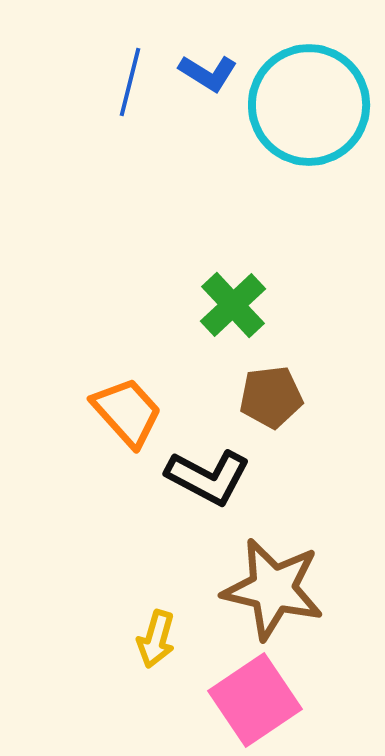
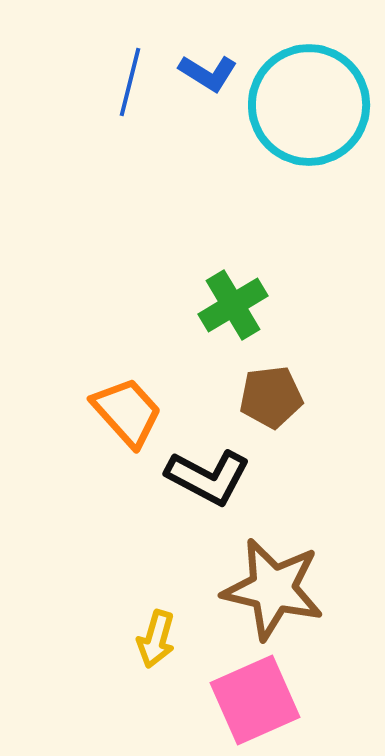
green cross: rotated 12 degrees clockwise
pink square: rotated 10 degrees clockwise
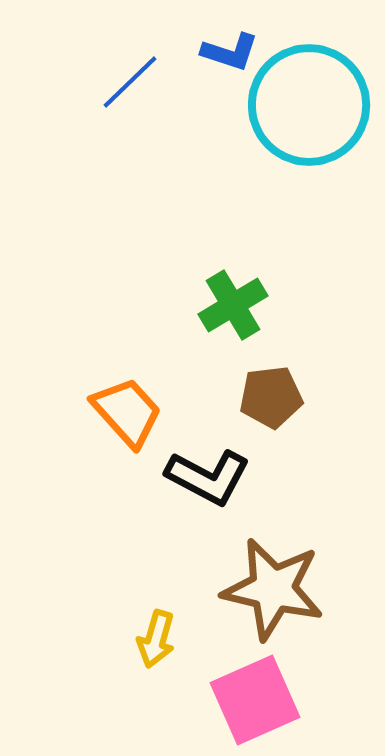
blue L-shape: moved 22 px right, 21 px up; rotated 14 degrees counterclockwise
blue line: rotated 32 degrees clockwise
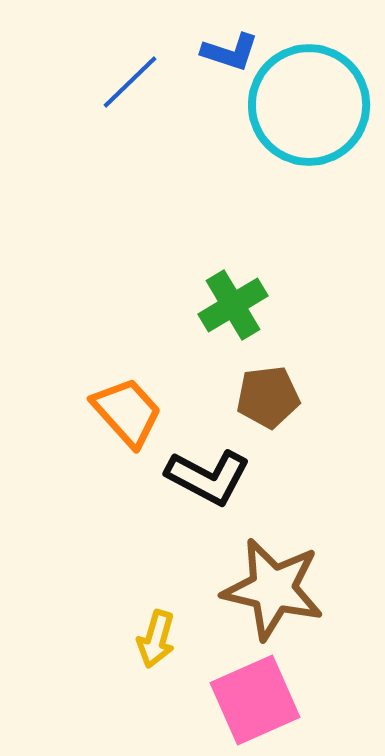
brown pentagon: moved 3 px left
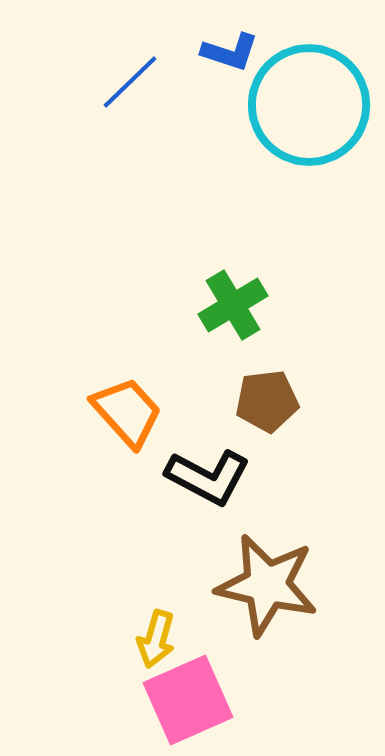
brown pentagon: moved 1 px left, 4 px down
brown star: moved 6 px left, 4 px up
pink square: moved 67 px left
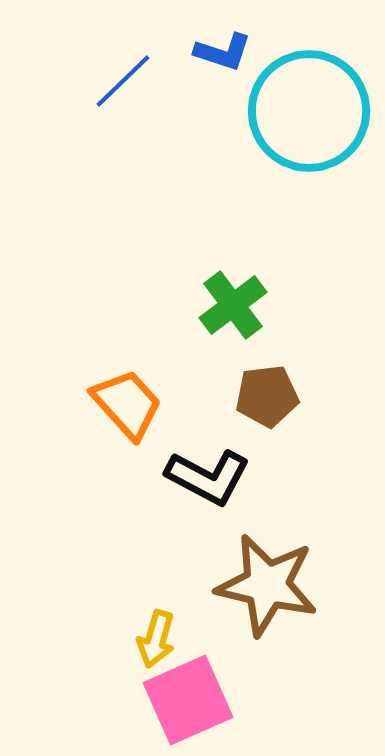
blue L-shape: moved 7 px left
blue line: moved 7 px left, 1 px up
cyan circle: moved 6 px down
green cross: rotated 6 degrees counterclockwise
brown pentagon: moved 5 px up
orange trapezoid: moved 8 px up
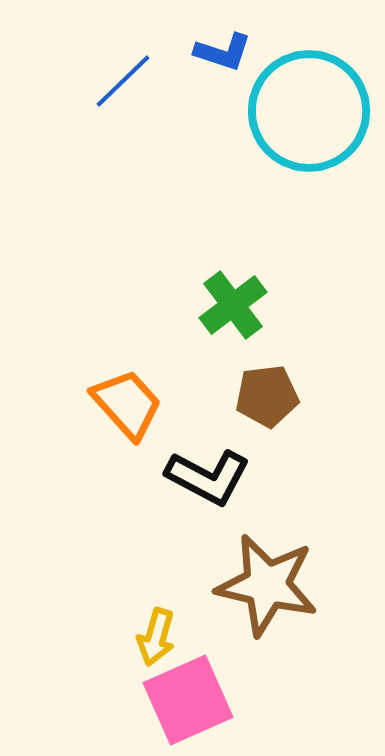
yellow arrow: moved 2 px up
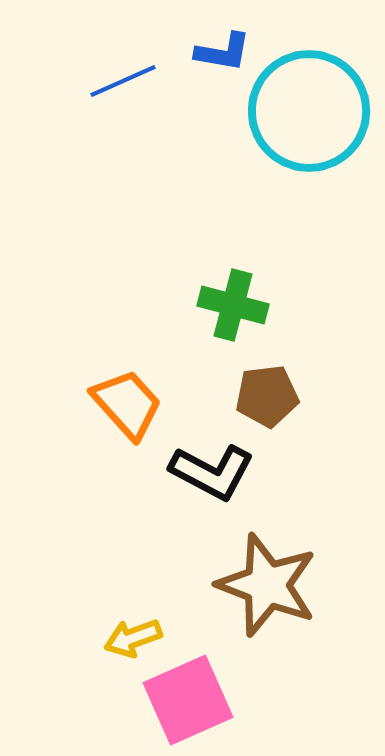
blue L-shape: rotated 8 degrees counterclockwise
blue line: rotated 20 degrees clockwise
green cross: rotated 38 degrees counterclockwise
black L-shape: moved 4 px right, 5 px up
brown star: rotated 8 degrees clockwise
yellow arrow: moved 23 px left, 1 px down; rotated 54 degrees clockwise
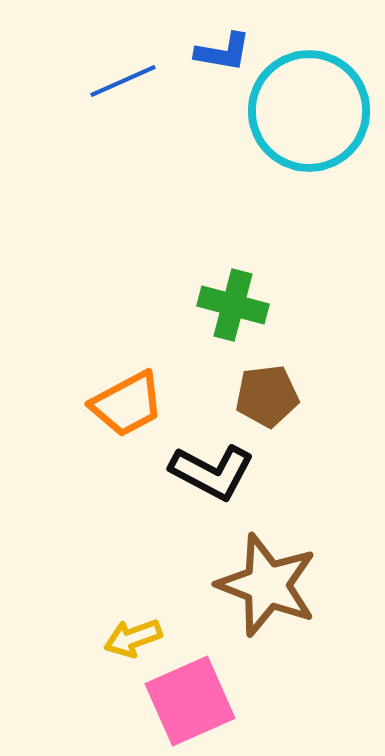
orange trapezoid: rotated 104 degrees clockwise
pink square: moved 2 px right, 1 px down
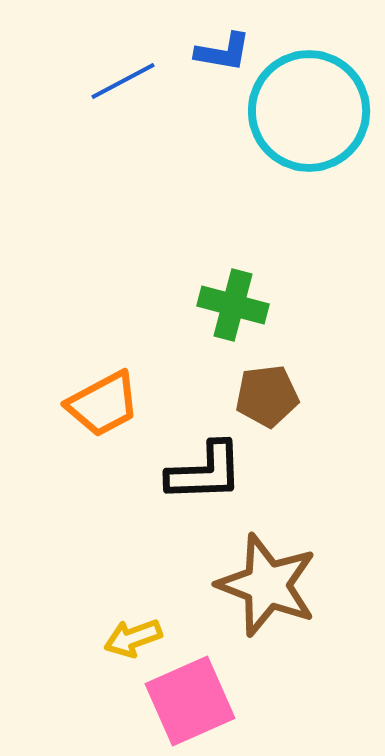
blue line: rotated 4 degrees counterclockwise
orange trapezoid: moved 24 px left
black L-shape: moved 7 px left; rotated 30 degrees counterclockwise
